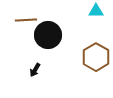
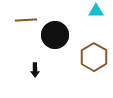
black circle: moved 7 px right
brown hexagon: moved 2 px left
black arrow: rotated 32 degrees counterclockwise
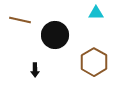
cyan triangle: moved 2 px down
brown line: moved 6 px left; rotated 15 degrees clockwise
brown hexagon: moved 5 px down
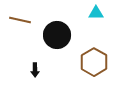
black circle: moved 2 px right
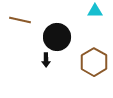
cyan triangle: moved 1 px left, 2 px up
black circle: moved 2 px down
black arrow: moved 11 px right, 10 px up
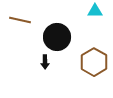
black arrow: moved 1 px left, 2 px down
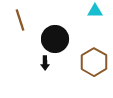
brown line: rotated 60 degrees clockwise
black circle: moved 2 px left, 2 px down
black arrow: moved 1 px down
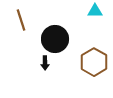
brown line: moved 1 px right
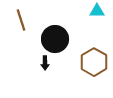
cyan triangle: moved 2 px right
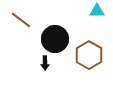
brown line: rotated 35 degrees counterclockwise
brown hexagon: moved 5 px left, 7 px up
